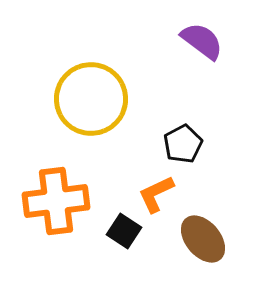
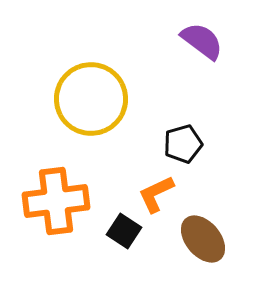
black pentagon: rotated 12 degrees clockwise
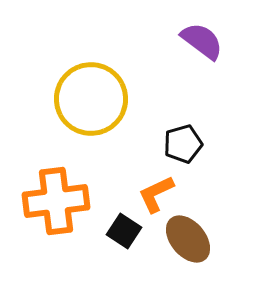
brown ellipse: moved 15 px left
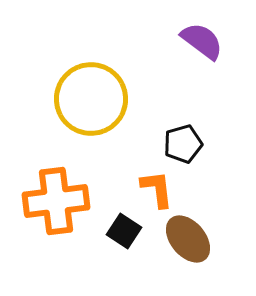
orange L-shape: moved 1 px right, 5 px up; rotated 108 degrees clockwise
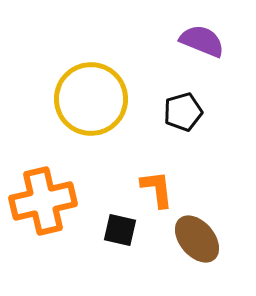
purple semicircle: rotated 15 degrees counterclockwise
black pentagon: moved 32 px up
orange cross: moved 13 px left; rotated 6 degrees counterclockwise
black square: moved 4 px left, 1 px up; rotated 20 degrees counterclockwise
brown ellipse: moved 9 px right
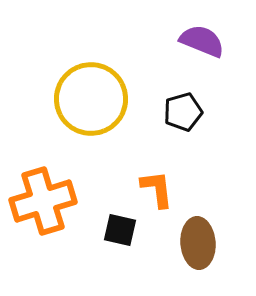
orange cross: rotated 4 degrees counterclockwise
brown ellipse: moved 1 px right, 4 px down; rotated 36 degrees clockwise
